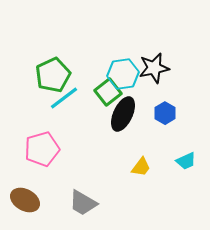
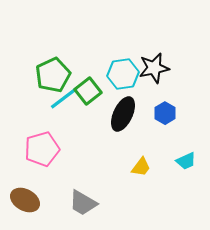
green square: moved 20 px left, 1 px up
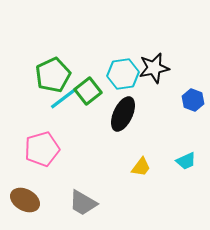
blue hexagon: moved 28 px right, 13 px up; rotated 10 degrees counterclockwise
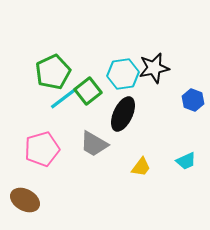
green pentagon: moved 3 px up
gray trapezoid: moved 11 px right, 59 px up
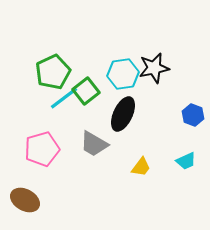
green square: moved 2 px left
blue hexagon: moved 15 px down
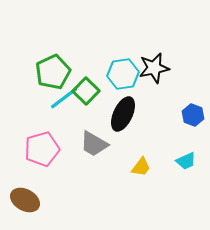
green square: rotated 8 degrees counterclockwise
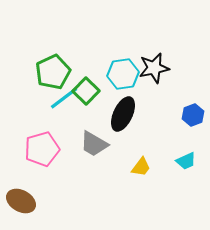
blue hexagon: rotated 20 degrees clockwise
brown ellipse: moved 4 px left, 1 px down
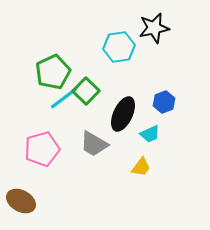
black star: moved 40 px up
cyan hexagon: moved 4 px left, 27 px up
blue hexagon: moved 29 px left, 13 px up
cyan trapezoid: moved 36 px left, 27 px up
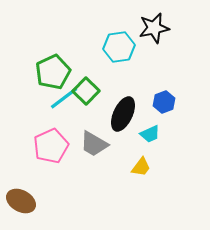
pink pentagon: moved 9 px right, 3 px up; rotated 8 degrees counterclockwise
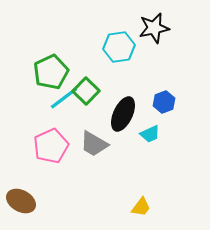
green pentagon: moved 2 px left
yellow trapezoid: moved 40 px down
